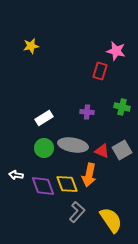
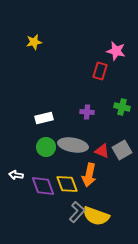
yellow star: moved 3 px right, 4 px up
white rectangle: rotated 18 degrees clockwise
green circle: moved 2 px right, 1 px up
yellow semicircle: moved 15 px left, 4 px up; rotated 144 degrees clockwise
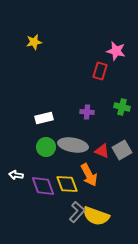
orange arrow: rotated 40 degrees counterclockwise
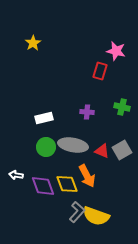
yellow star: moved 1 px left, 1 px down; rotated 21 degrees counterclockwise
orange arrow: moved 2 px left, 1 px down
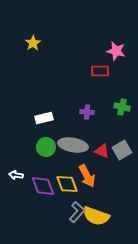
red rectangle: rotated 72 degrees clockwise
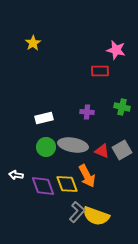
pink star: moved 1 px up
